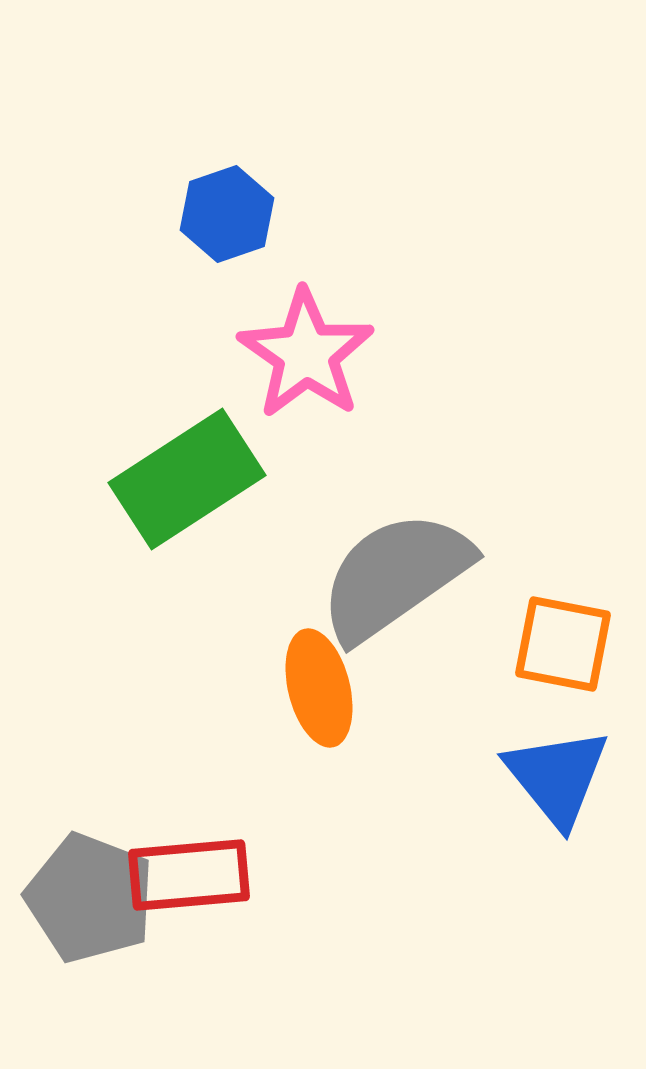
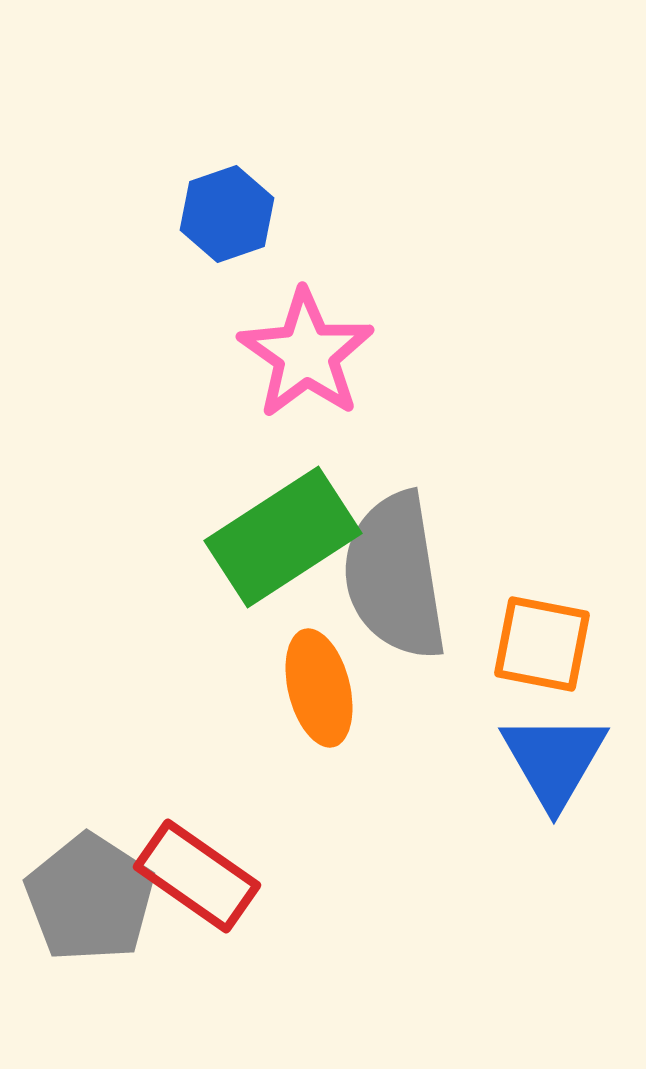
green rectangle: moved 96 px right, 58 px down
gray semicircle: rotated 64 degrees counterclockwise
orange square: moved 21 px left
blue triangle: moved 3 px left, 17 px up; rotated 9 degrees clockwise
red rectangle: moved 8 px right, 1 px down; rotated 40 degrees clockwise
gray pentagon: rotated 12 degrees clockwise
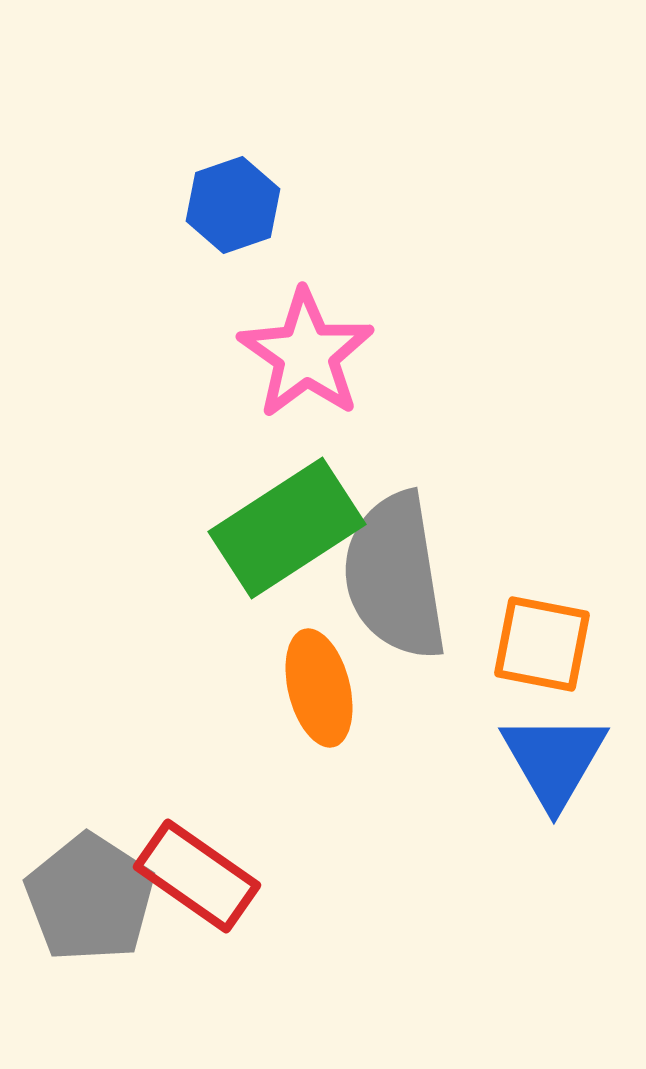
blue hexagon: moved 6 px right, 9 px up
green rectangle: moved 4 px right, 9 px up
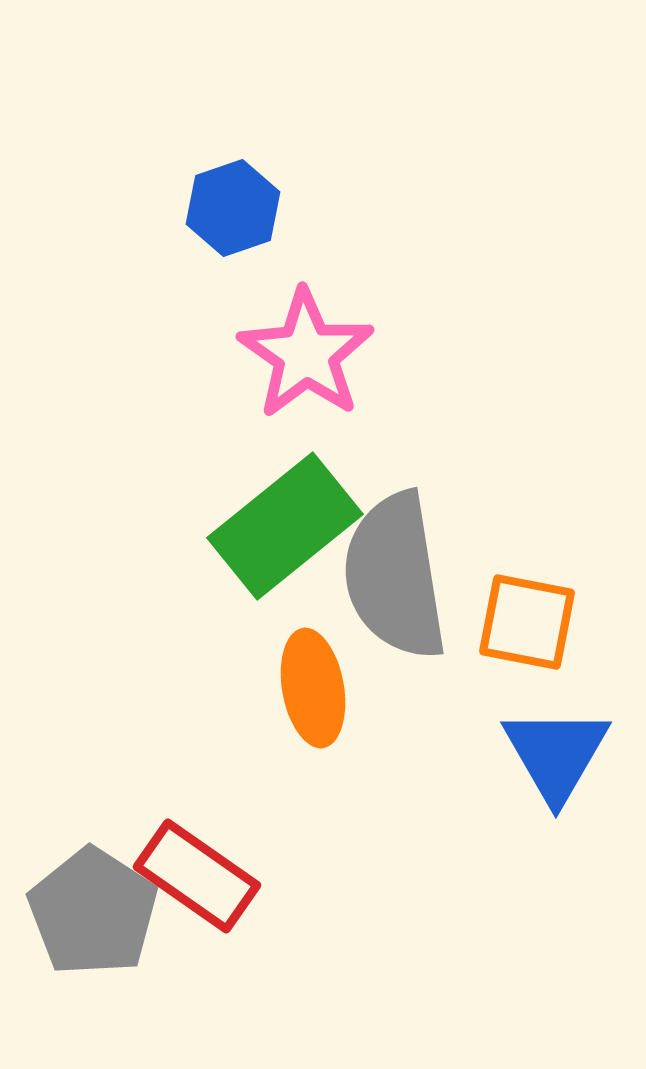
blue hexagon: moved 3 px down
green rectangle: moved 2 px left, 2 px up; rotated 6 degrees counterclockwise
orange square: moved 15 px left, 22 px up
orange ellipse: moved 6 px left; rotated 4 degrees clockwise
blue triangle: moved 2 px right, 6 px up
gray pentagon: moved 3 px right, 14 px down
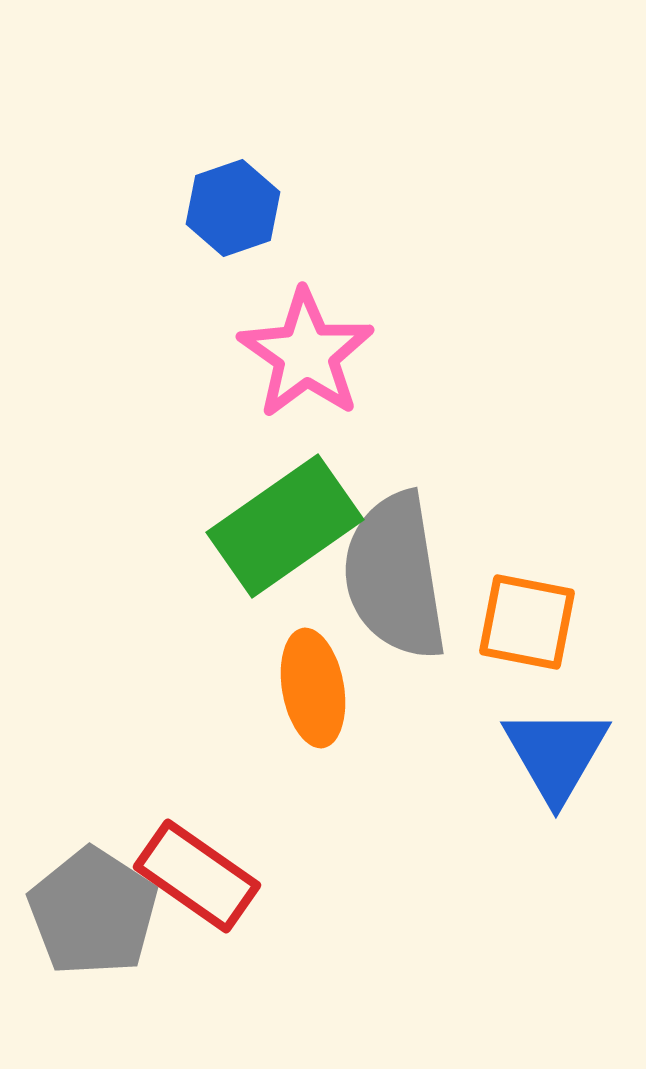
green rectangle: rotated 4 degrees clockwise
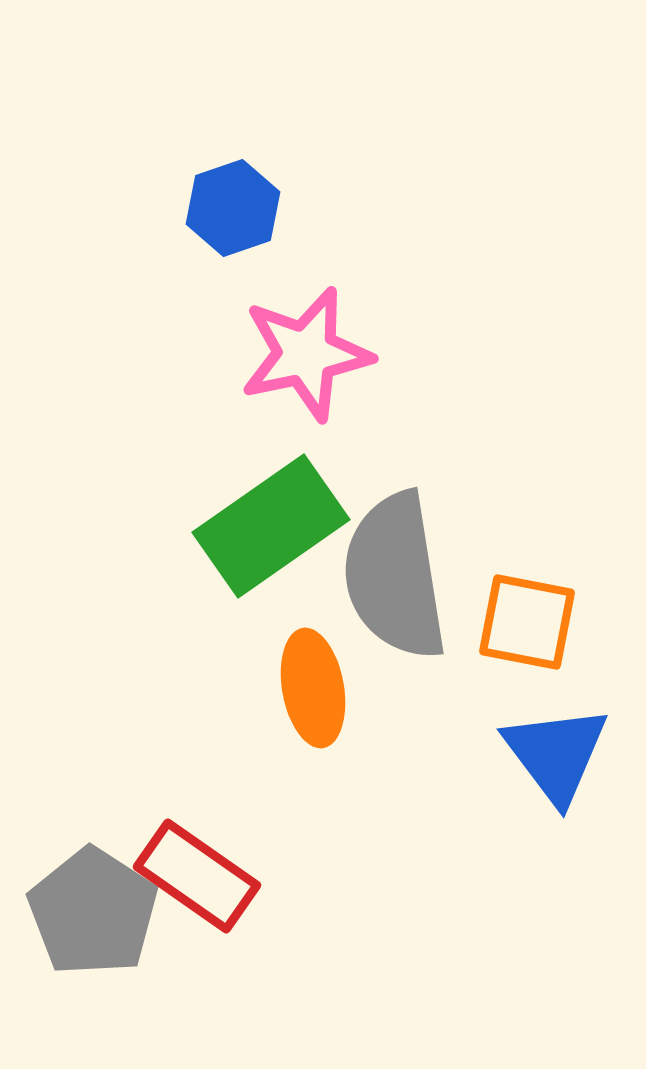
pink star: rotated 25 degrees clockwise
green rectangle: moved 14 px left
blue triangle: rotated 7 degrees counterclockwise
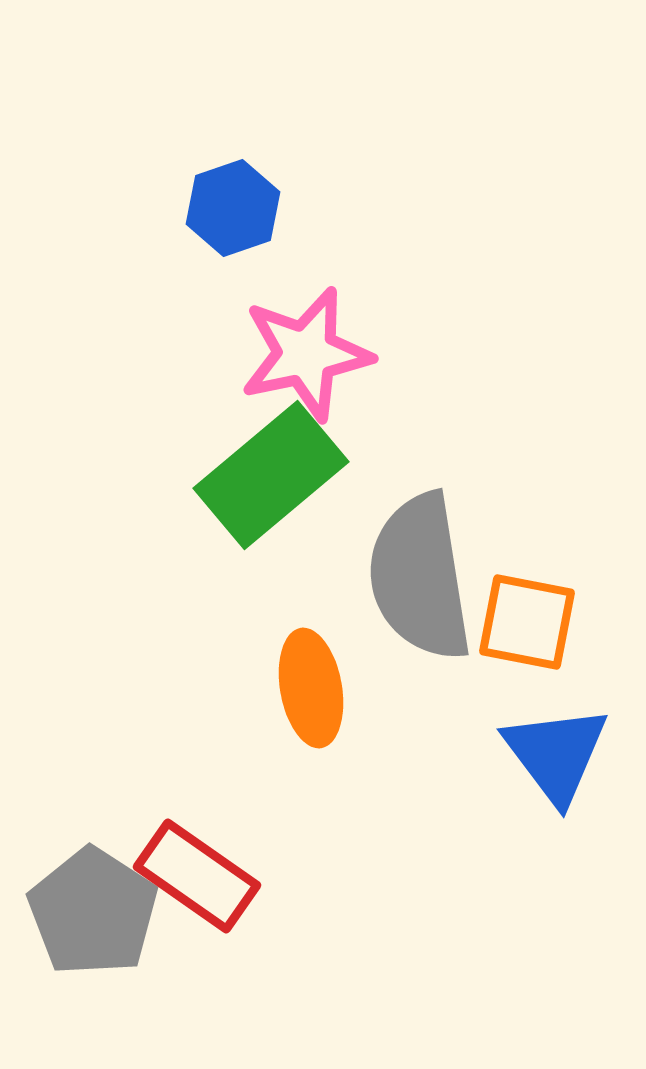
green rectangle: moved 51 px up; rotated 5 degrees counterclockwise
gray semicircle: moved 25 px right, 1 px down
orange ellipse: moved 2 px left
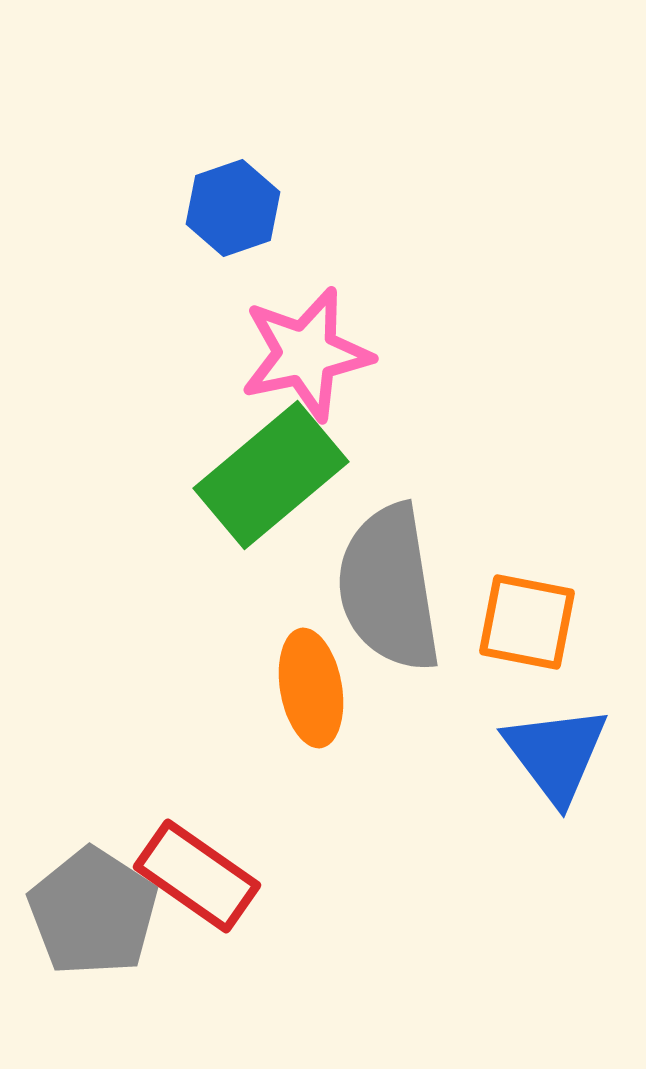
gray semicircle: moved 31 px left, 11 px down
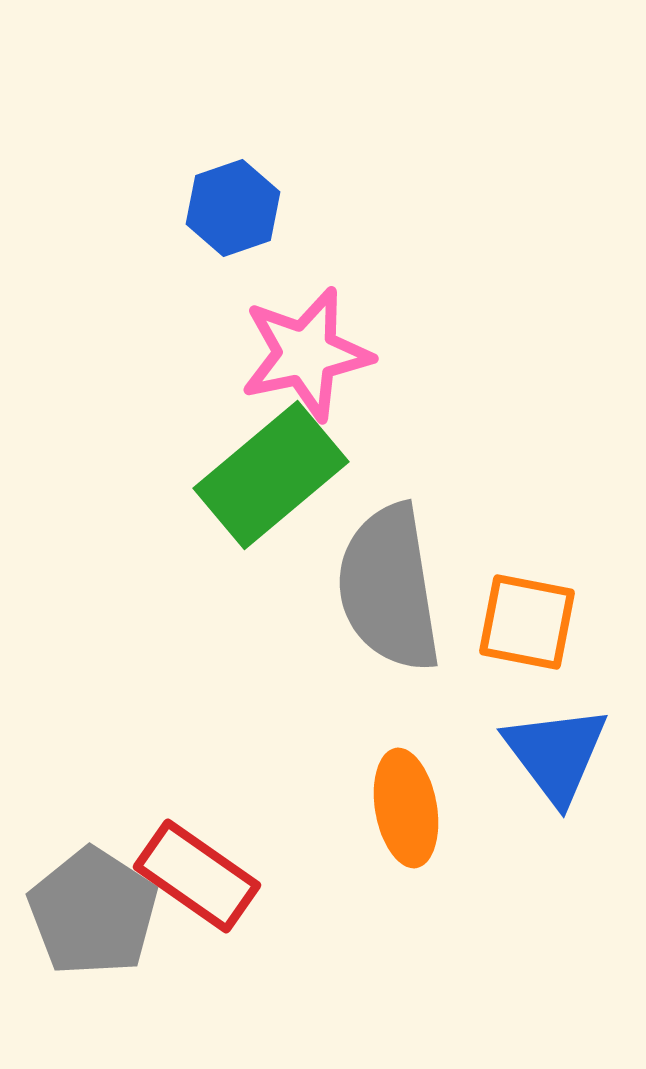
orange ellipse: moved 95 px right, 120 px down
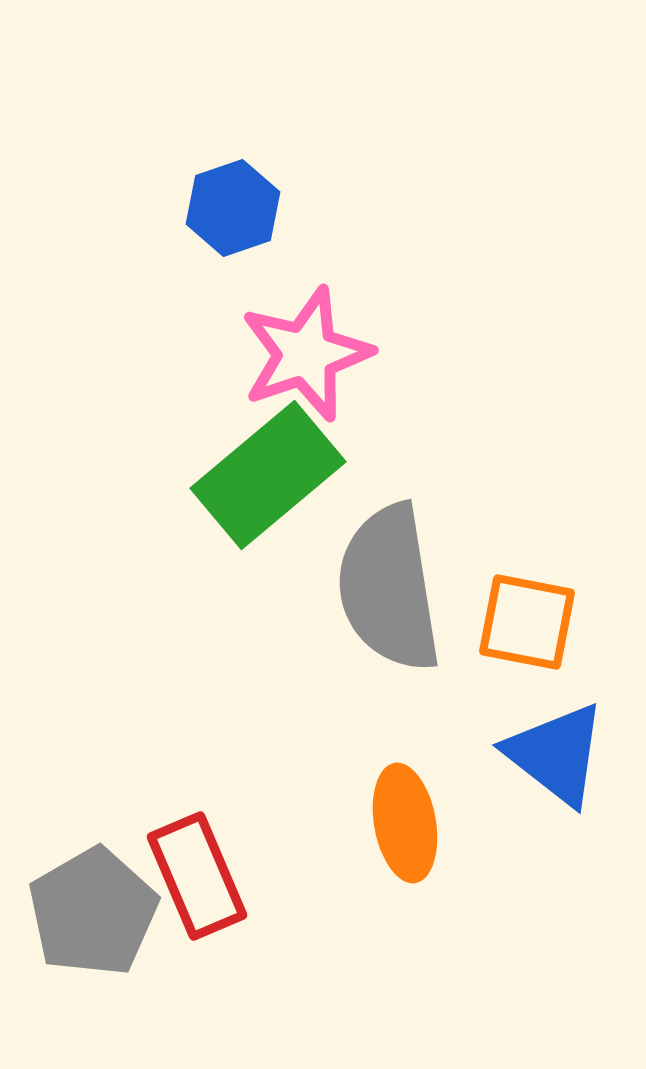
pink star: rotated 7 degrees counterclockwise
green rectangle: moved 3 px left
blue triangle: rotated 15 degrees counterclockwise
orange ellipse: moved 1 px left, 15 px down
red rectangle: rotated 32 degrees clockwise
gray pentagon: rotated 9 degrees clockwise
